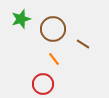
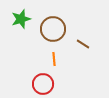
orange line: rotated 32 degrees clockwise
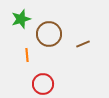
brown circle: moved 4 px left, 5 px down
brown line: rotated 56 degrees counterclockwise
orange line: moved 27 px left, 4 px up
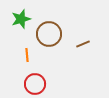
red circle: moved 8 px left
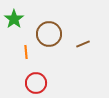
green star: moved 7 px left; rotated 18 degrees counterclockwise
orange line: moved 1 px left, 3 px up
red circle: moved 1 px right, 1 px up
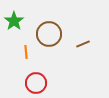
green star: moved 2 px down
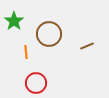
brown line: moved 4 px right, 2 px down
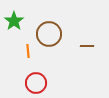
brown line: rotated 24 degrees clockwise
orange line: moved 2 px right, 1 px up
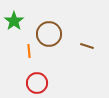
brown line: rotated 16 degrees clockwise
orange line: moved 1 px right
red circle: moved 1 px right
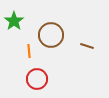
brown circle: moved 2 px right, 1 px down
red circle: moved 4 px up
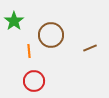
brown line: moved 3 px right, 2 px down; rotated 40 degrees counterclockwise
red circle: moved 3 px left, 2 px down
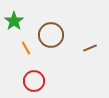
orange line: moved 3 px left, 3 px up; rotated 24 degrees counterclockwise
